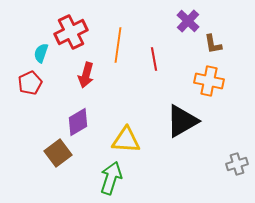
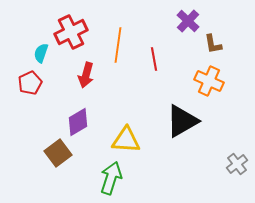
orange cross: rotated 12 degrees clockwise
gray cross: rotated 20 degrees counterclockwise
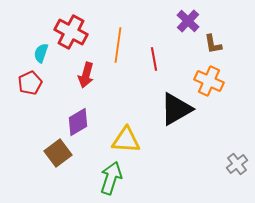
red cross: rotated 36 degrees counterclockwise
black triangle: moved 6 px left, 12 px up
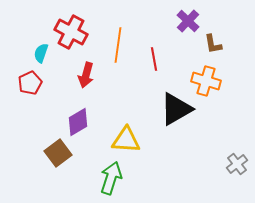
orange cross: moved 3 px left; rotated 8 degrees counterclockwise
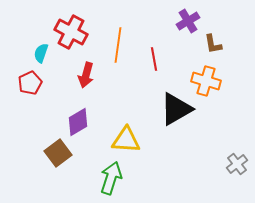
purple cross: rotated 15 degrees clockwise
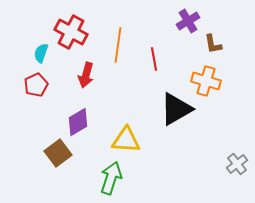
red pentagon: moved 6 px right, 2 px down
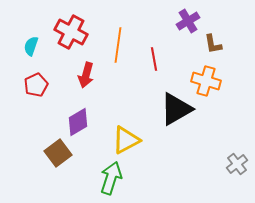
cyan semicircle: moved 10 px left, 7 px up
yellow triangle: rotated 32 degrees counterclockwise
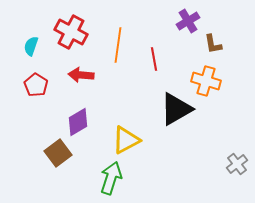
red arrow: moved 5 px left; rotated 80 degrees clockwise
red pentagon: rotated 15 degrees counterclockwise
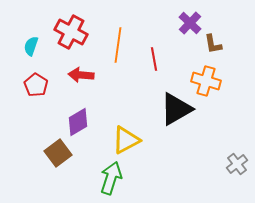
purple cross: moved 2 px right, 2 px down; rotated 15 degrees counterclockwise
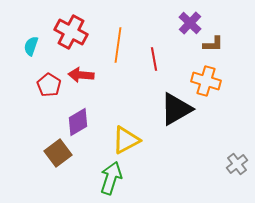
brown L-shape: rotated 80 degrees counterclockwise
red pentagon: moved 13 px right
